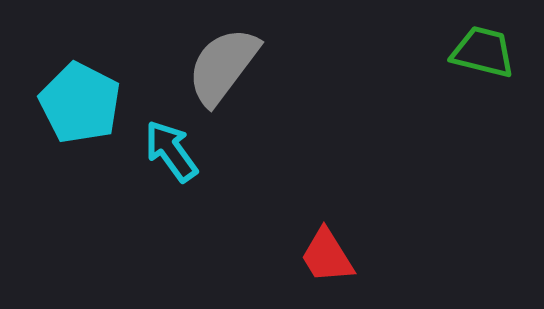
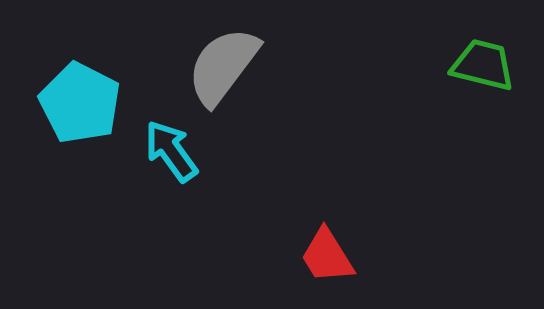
green trapezoid: moved 13 px down
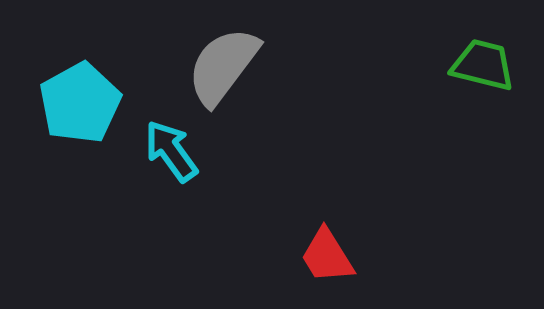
cyan pentagon: rotated 16 degrees clockwise
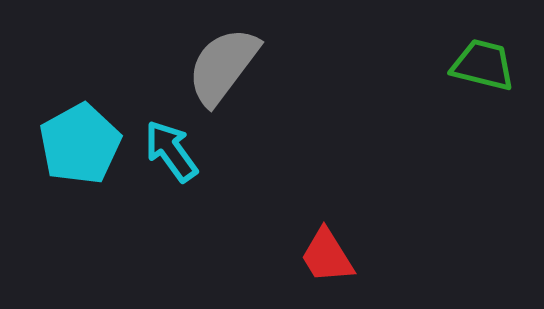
cyan pentagon: moved 41 px down
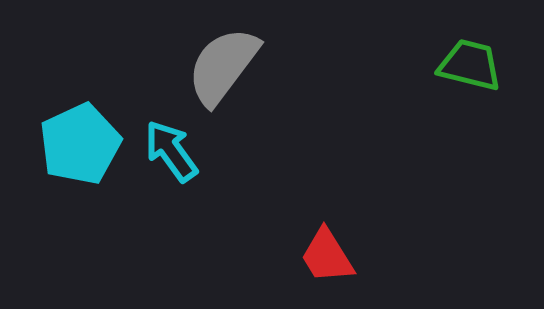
green trapezoid: moved 13 px left
cyan pentagon: rotated 4 degrees clockwise
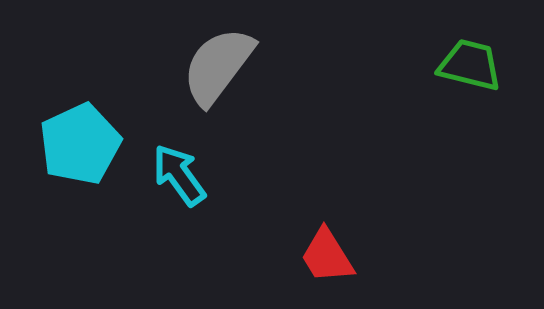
gray semicircle: moved 5 px left
cyan arrow: moved 8 px right, 24 px down
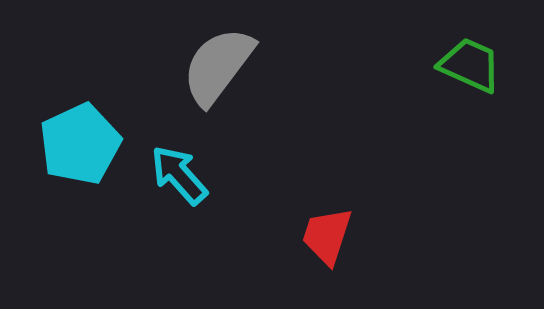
green trapezoid: rotated 10 degrees clockwise
cyan arrow: rotated 6 degrees counterclockwise
red trapezoid: moved 20 px up; rotated 50 degrees clockwise
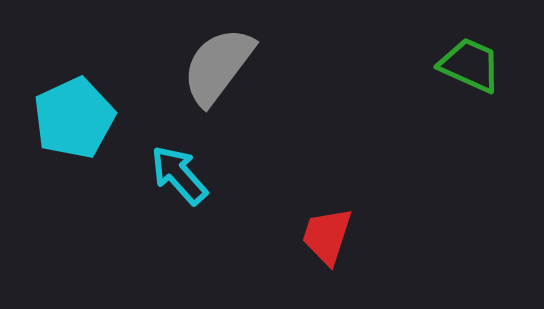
cyan pentagon: moved 6 px left, 26 px up
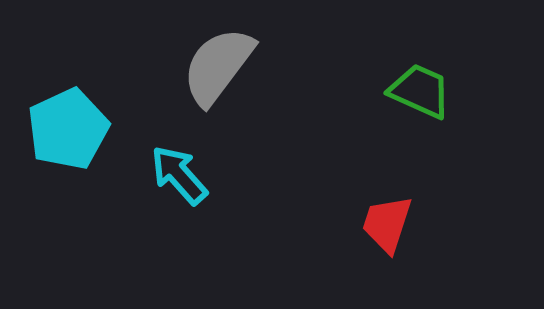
green trapezoid: moved 50 px left, 26 px down
cyan pentagon: moved 6 px left, 11 px down
red trapezoid: moved 60 px right, 12 px up
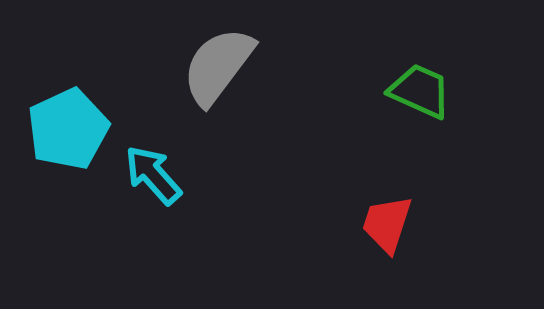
cyan arrow: moved 26 px left
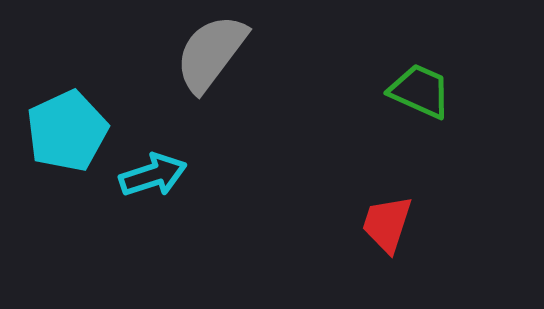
gray semicircle: moved 7 px left, 13 px up
cyan pentagon: moved 1 px left, 2 px down
cyan arrow: rotated 114 degrees clockwise
